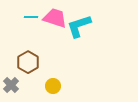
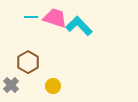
cyan L-shape: rotated 64 degrees clockwise
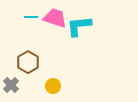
cyan L-shape: rotated 52 degrees counterclockwise
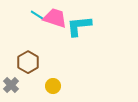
cyan line: moved 6 px right, 2 px up; rotated 32 degrees clockwise
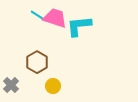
brown hexagon: moved 9 px right
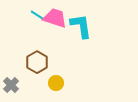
cyan L-shape: moved 2 px right; rotated 88 degrees clockwise
yellow circle: moved 3 px right, 3 px up
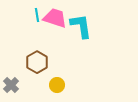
cyan line: rotated 48 degrees clockwise
yellow circle: moved 1 px right, 2 px down
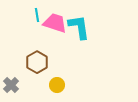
pink trapezoid: moved 5 px down
cyan L-shape: moved 2 px left, 1 px down
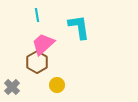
pink trapezoid: moved 12 px left, 21 px down; rotated 60 degrees counterclockwise
gray cross: moved 1 px right, 2 px down
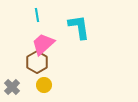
yellow circle: moved 13 px left
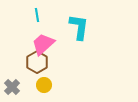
cyan L-shape: rotated 16 degrees clockwise
